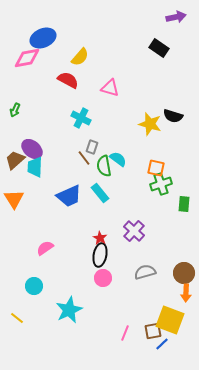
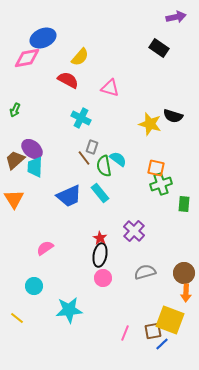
cyan star: rotated 20 degrees clockwise
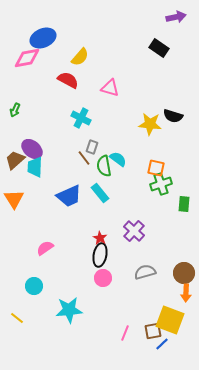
yellow star: rotated 10 degrees counterclockwise
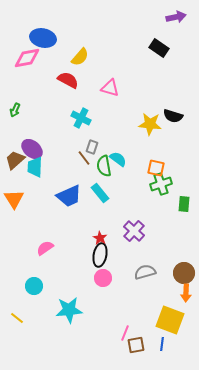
blue ellipse: rotated 35 degrees clockwise
brown square: moved 17 px left, 14 px down
blue line: rotated 40 degrees counterclockwise
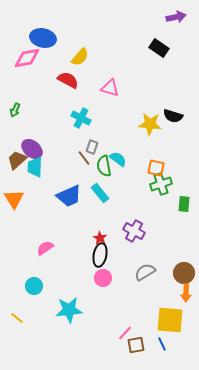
brown trapezoid: moved 2 px right
purple cross: rotated 15 degrees counterclockwise
gray semicircle: rotated 15 degrees counterclockwise
yellow square: rotated 16 degrees counterclockwise
pink line: rotated 21 degrees clockwise
blue line: rotated 32 degrees counterclockwise
